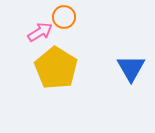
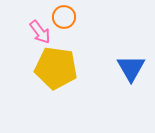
pink arrow: rotated 85 degrees clockwise
yellow pentagon: rotated 24 degrees counterclockwise
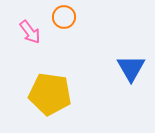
pink arrow: moved 10 px left
yellow pentagon: moved 6 px left, 26 px down
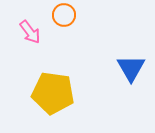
orange circle: moved 2 px up
yellow pentagon: moved 3 px right, 1 px up
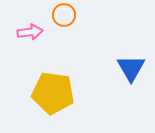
pink arrow: rotated 60 degrees counterclockwise
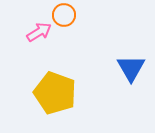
pink arrow: moved 9 px right; rotated 25 degrees counterclockwise
yellow pentagon: moved 2 px right; rotated 12 degrees clockwise
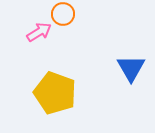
orange circle: moved 1 px left, 1 px up
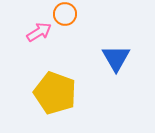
orange circle: moved 2 px right
blue triangle: moved 15 px left, 10 px up
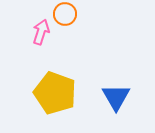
pink arrow: moved 2 px right; rotated 40 degrees counterclockwise
blue triangle: moved 39 px down
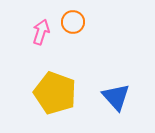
orange circle: moved 8 px right, 8 px down
blue triangle: rotated 12 degrees counterclockwise
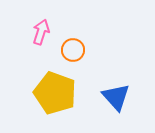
orange circle: moved 28 px down
